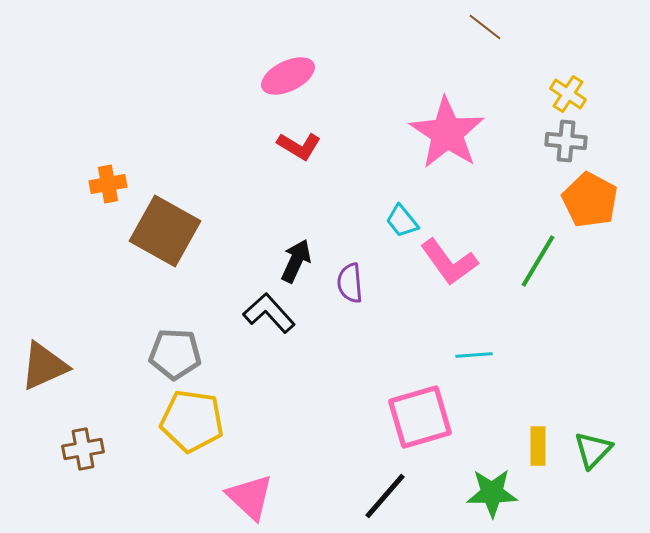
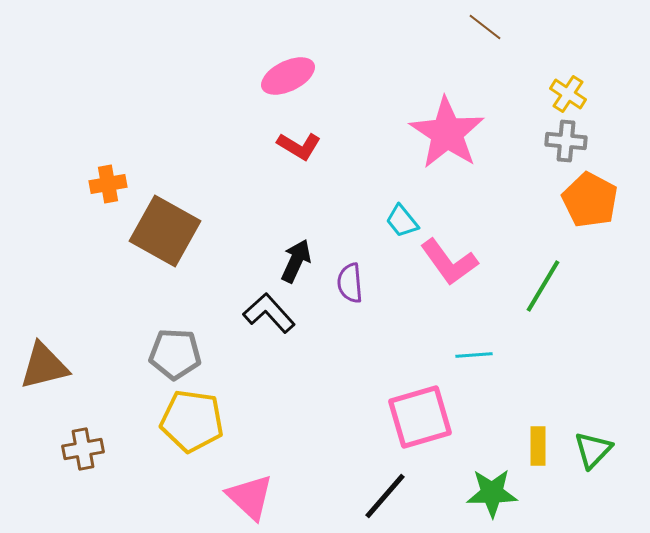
green line: moved 5 px right, 25 px down
brown triangle: rotated 10 degrees clockwise
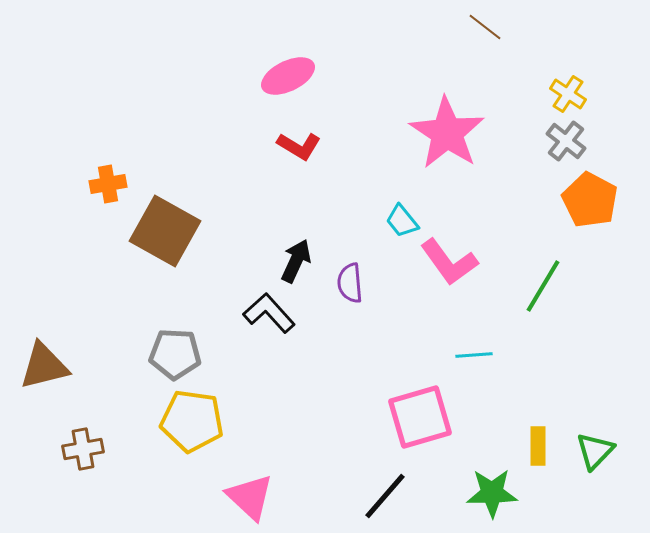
gray cross: rotated 33 degrees clockwise
green triangle: moved 2 px right, 1 px down
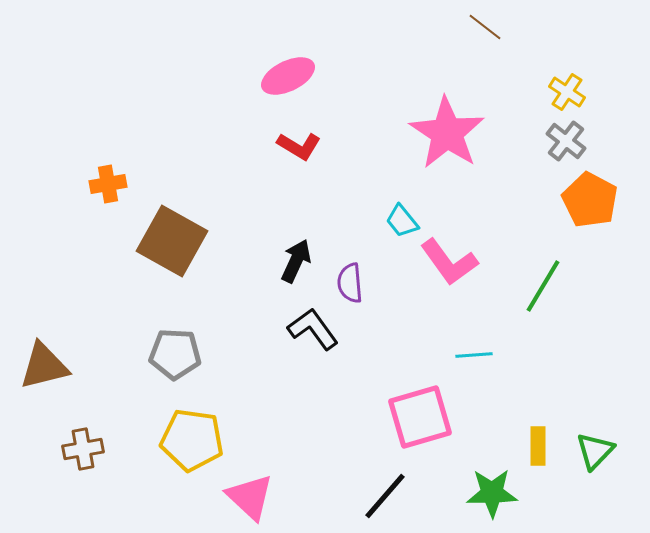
yellow cross: moved 1 px left, 2 px up
brown square: moved 7 px right, 10 px down
black L-shape: moved 44 px right, 16 px down; rotated 6 degrees clockwise
yellow pentagon: moved 19 px down
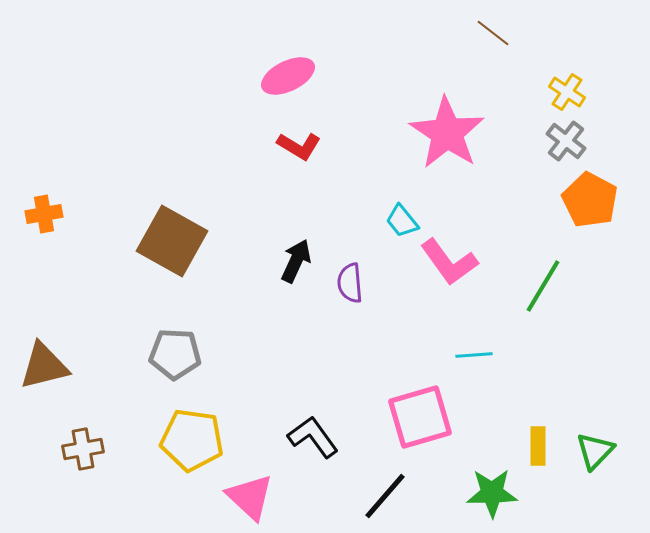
brown line: moved 8 px right, 6 px down
orange cross: moved 64 px left, 30 px down
black L-shape: moved 108 px down
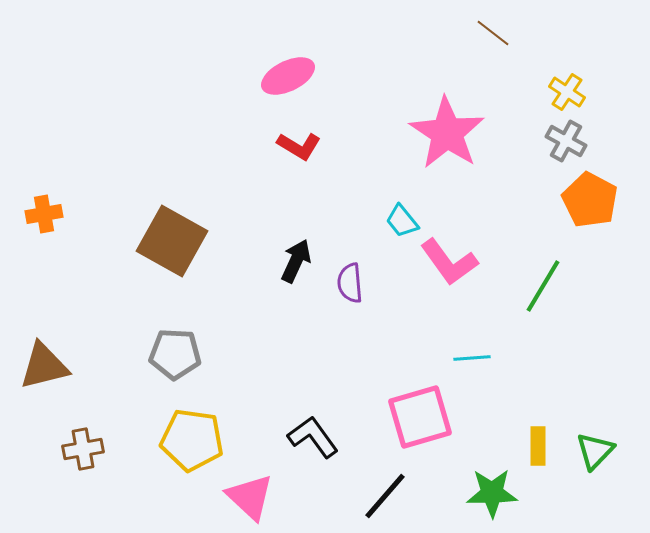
gray cross: rotated 9 degrees counterclockwise
cyan line: moved 2 px left, 3 px down
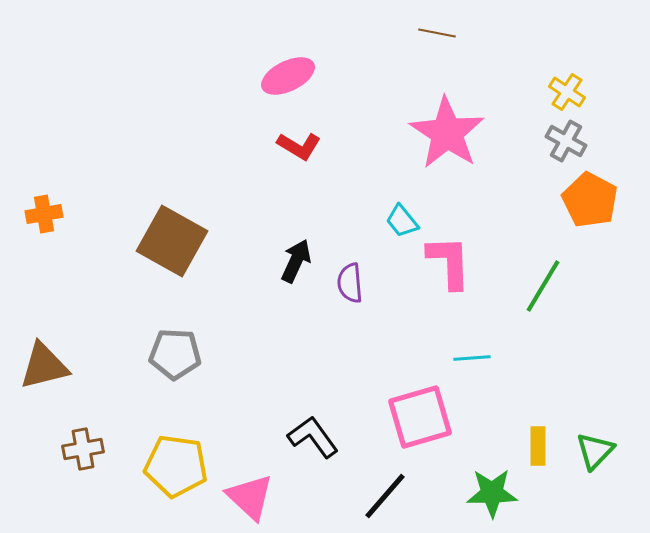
brown line: moved 56 px left; rotated 27 degrees counterclockwise
pink L-shape: rotated 146 degrees counterclockwise
yellow pentagon: moved 16 px left, 26 px down
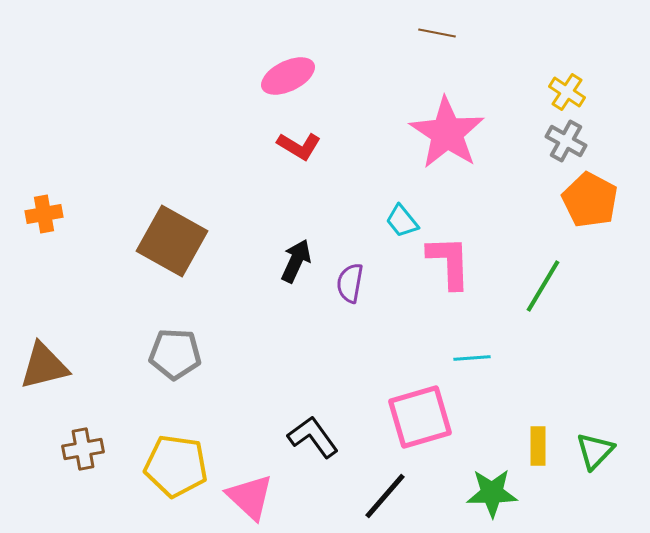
purple semicircle: rotated 15 degrees clockwise
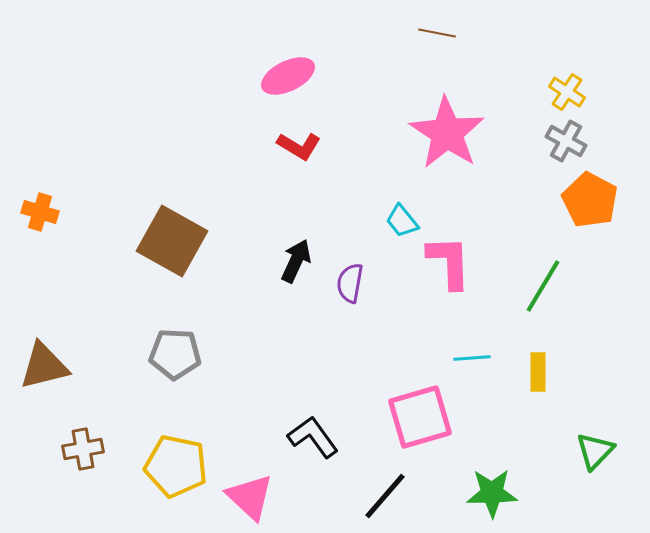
orange cross: moved 4 px left, 2 px up; rotated 27 degrees clockwise
yellow rectangle: moved 74 px up
yellow pentagon: rotated 4 degrees clockwise
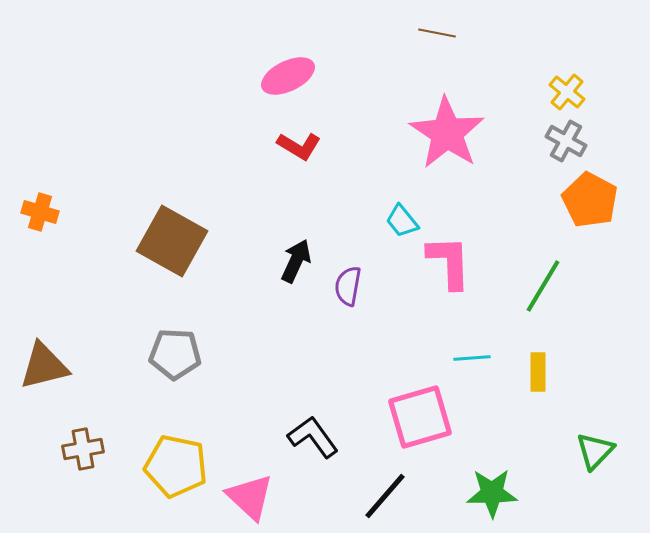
yellow cross: rotated 6 degrees clockwise
purple semicircle: moved 2 px left, 3 px down
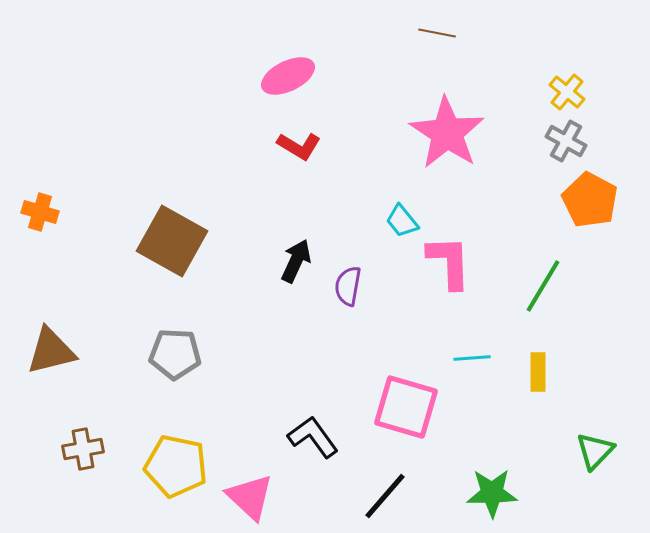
brown triangle: moved 7 px right, 15 px up
pink square: moved 14 px left, 10 px up; rotated 32 degrees clockwise
